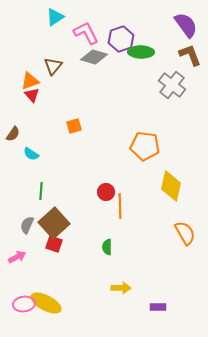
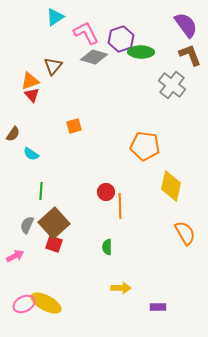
pink arrow: moved 2 px left, 1 px up
pink ellipse: rotated 20 degrees counterclockwise
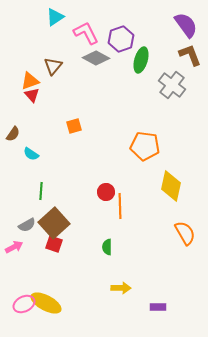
green ellipse: moved 8 px down; rotated 75 degrees counterclockwise
gray diamond: moved 2 px right, 1 px down; rotated 12 degrees clockwise
gray semicircle: rotated 144 degrees counterclockwise
pink arrow: moved 1 px left, 9 px up
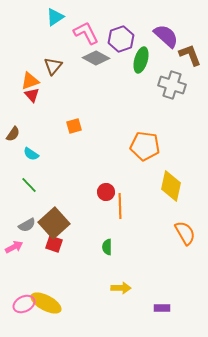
purple semicircle: moved 20 px left, 11 px down; rotated 12 degrees counterclockwise
gray cross: rotated 20 degrees counterclockwise
green line: moved 12 px left, 6 px up; rotated 48 degrees counterclockwise
purple rectangle: moved 4 px right, 1 px down
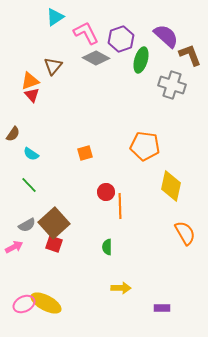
orange square: moved 11 px right, 27 px down
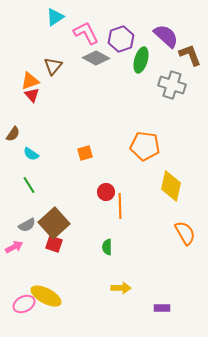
green line: rotated 12 degrees clockwise
yellow ellipse: moved 7 px up
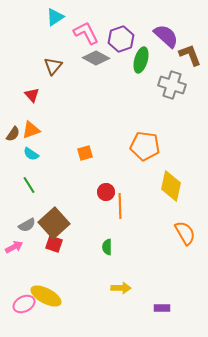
orange triangle: moved 1 px right, 49 px down
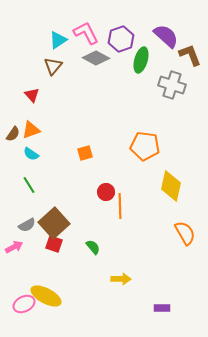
cyan triangle: moved 3 px right, 23 px down
green semicircle: moved 14 px left; rotated 140 degrees clockwise
yellow arrow: moved 9 px up
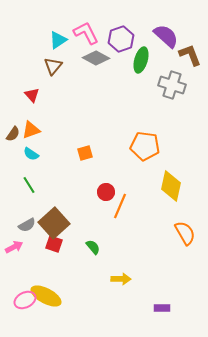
orange line: rotated 25 degrees clockwise
pink ellipse: moved 1 px right, 4 px up
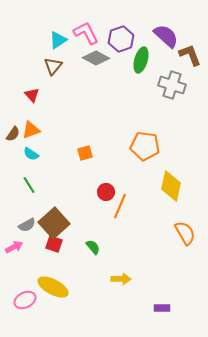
yellow ellipse: moved 7 px right, 9 px up
